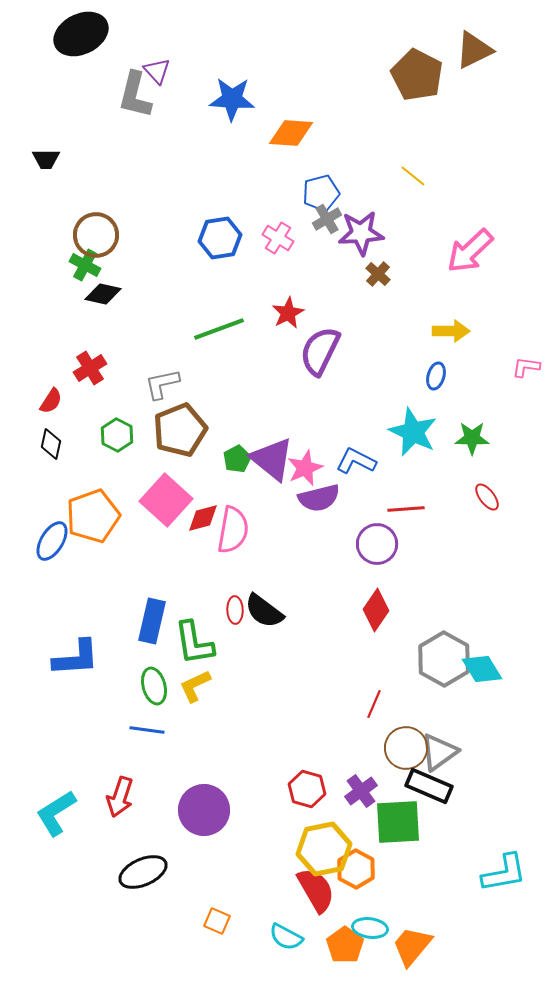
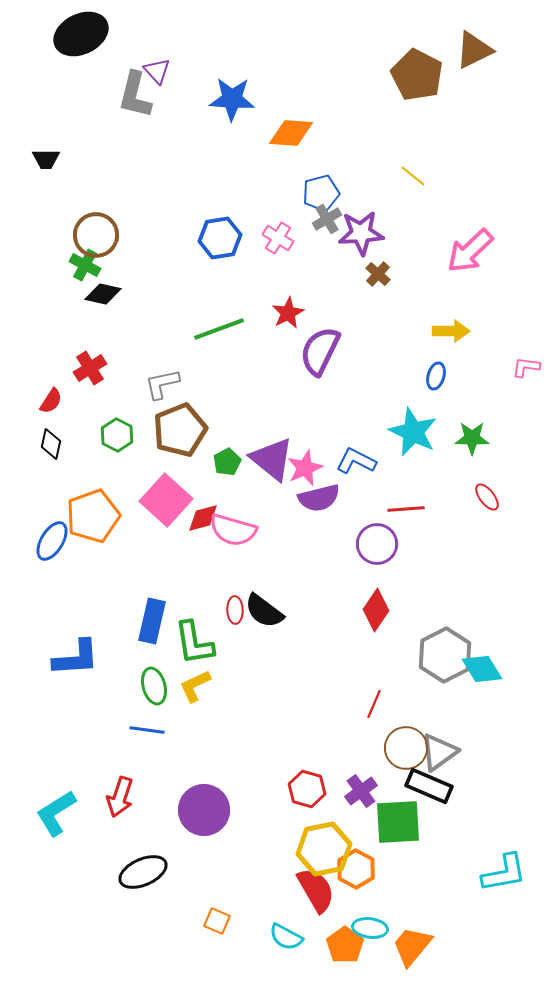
green pentagon at (237, 459): moved 10 px left, 3 px down
pink semicircle at (233, 530): rotated 96 degrees clockwise
gray hexagon at (444, 659): moved 1 px right, 4 px up; rotated 4 degrees clockwise
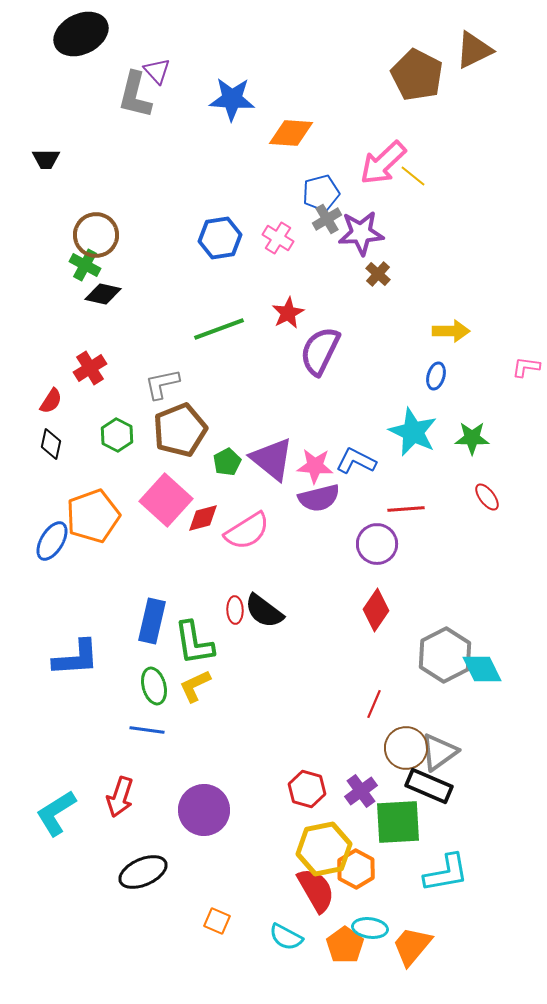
pink arrow at (470, 251): moved 87 px left, 88 px up
pink star at (305, 468): moved 10 px right, 2 px up; rotated 27 degrees clockwise
pink semicircle at (233, 530): moved 14 px right, 1 px down; rotated 48 degrees counterclockwise
cyan diamond at (482, 669): rotated 6 degrees clockwise
cyan L-shape at (504, 873): moved 58 px left
